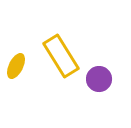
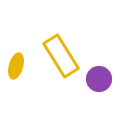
yellow ellipse: rotated 10 degrees counterclockwise
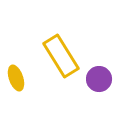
yellow ellipse: moved 12 px down; rotated 35 degrees counterclockwise
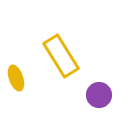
purple circle: moved 16 px down
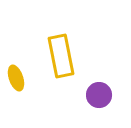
yellow rectangle: rotated 21 degrees clockwise
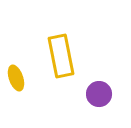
purple circle: moved 1 px up
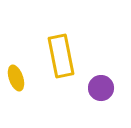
purple circle: moved 2 px right, 6 px up
